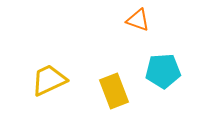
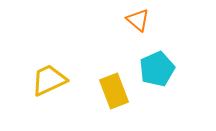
orange triangle: rotated 20 degrees clockwise
cyan pentagon: moved 6 px left, 2 px up; rotated 20 degrees counterclockwise
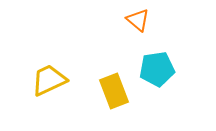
cyan pentagon: rotated 16 degrees clockwise
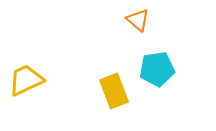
yellow trapezoid: moved 23 px left
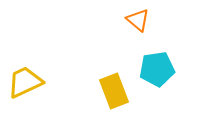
yellow trapezoid: moved 1 px left, 2 px down
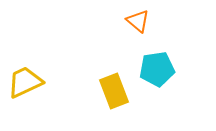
orange triangle: moved 1 px down
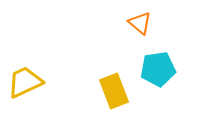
orange triangle: moved 2 px right, 2 px down
cyan pentagon: moved 1 px right
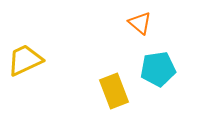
yellow trapezoid: moved 22 px up
